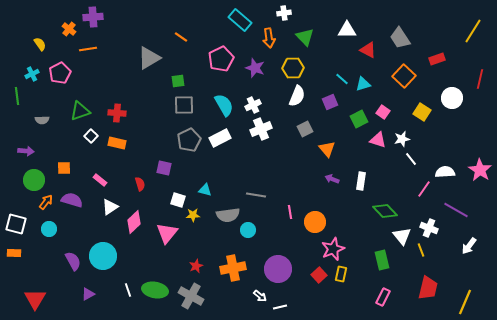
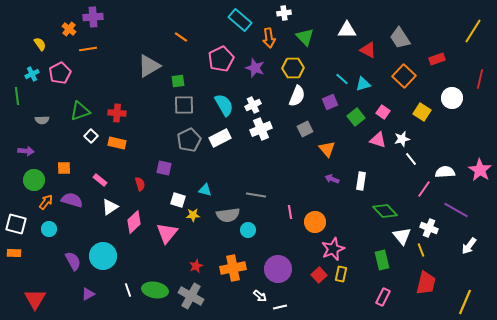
gray triangle at (149, 58): moved 8 px down
green square at (359, 119): moved 3 px left, 2 px up; rotated 12 degrees counterclockwise
red trapezoid at (428, 288): moved 2 px left, 5 px up
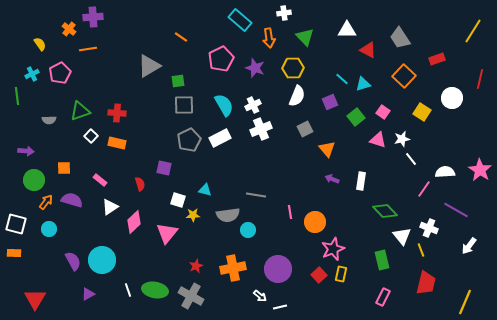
gray semicircle at (42, 120): moved 7 px right
cyan circle at (103, 256): moved 1 px left, 4 px down
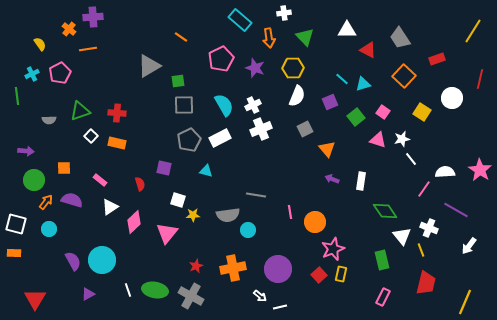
cyan triangle at (205, 190): moved 1 px right, 19 px up
green diamond at (385, 211): rotated 10 degrees clockwise
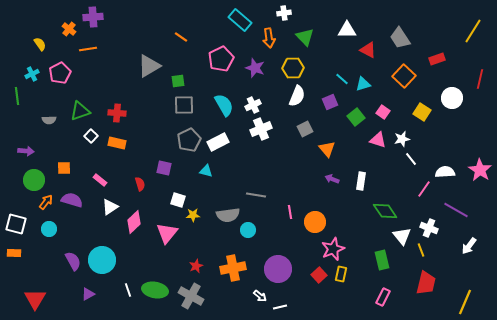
white rectangle at (220, 138): moved 2 px left, 4 px down
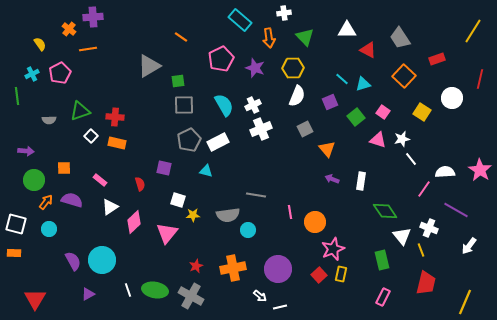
red cross at (117, 113): moved 2 px left, 4 px down
